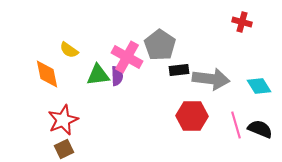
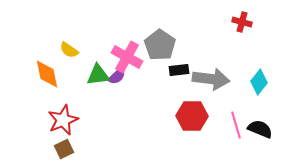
purple semicircle: rotated 48 degrees clockwise
cyan diamond: moved 4 px up; rotated 70 degrees clockwise
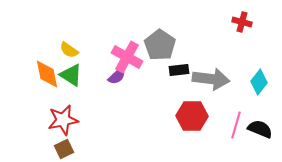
green triangle: moved 27 px left; rotated 40 degrees clockwise
red star: rotated 12 degrees clockwise
pink line: rotated 32 degrees clockwise
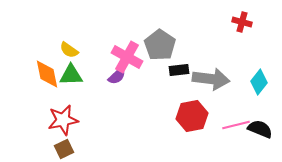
green triangle: rotated 35 degrees counterclockwise
red hexagon: rotated 12 degrees counterclockwise
pink line: rotated 60 degrees clockwise
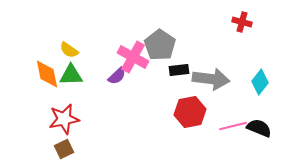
pink cross: moved 6 px right
cyan diamond: moved 1 px right
red hexagon: moved 2 px left, 4 px up
red star: moved 1 px right, 1 px up
pink line: moved 3 px left, 1 px down
black semicircle: moved 1 px left, 1 px up
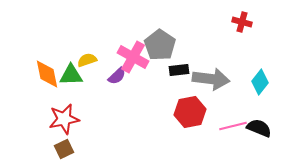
yellow semicircle: moved 18 px right, 10 px down; rotated 126 degrees clockwise
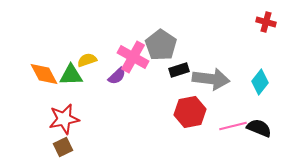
red cross: moved 24 px right
gray pentagon: moved 1 px right
black rectangle: rotated 12 degrees counterclockwise
orange diamond: moved 3 px left; rotated 16 degrees counterclockwise
brown square: moved 1 px left, 2 px up
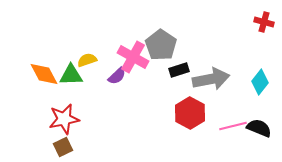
red cross: moved 2 px left
gray arrow: rotated 18 degrees counterclockwise
red hexagon: moved 1 px down; rotated 20 degrees counterclockwise
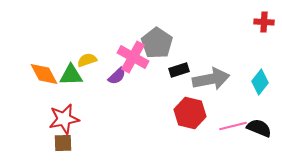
red cross: rotated 12 degrees counterclockwise
gray pentagon: moved 4 px left, 2 px up
red hexagon: rotated 16 degrees counterclockwise
brown square: moved 4 px up; rotated 24 degrees clockwise
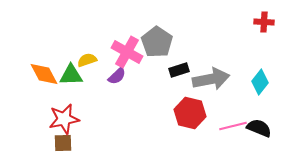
gray pentagon: moved 1 px up
pink cross: moved 6 px left, 5 px up
